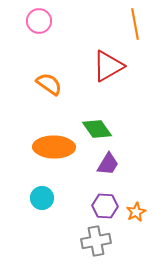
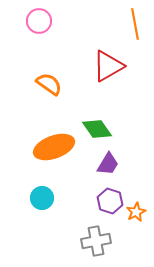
orange ellipse: rotated 21 degrees counterclockwise
purple hexagon: moved 5 px right, 5 px up; rotated 15 degrees clockwise
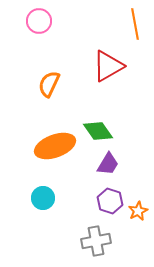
orange semicircle: rotated 100 degrees counterclockwise
green diamond: moved 1 px right, 2 px down
orange ellipse: moved 1 px right, 1 px up
cyan circle: moved 1 px right
orange star: moved 2 px right, 1 px up
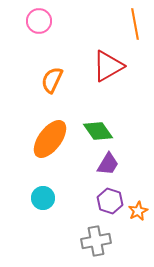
orange semicircle: moved 3 px right, 4 px up
orange ellipse: moved 5 px left, 7 px up; rotated 33 degrees counterclockwise
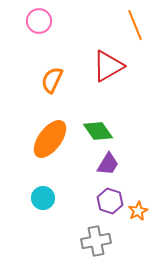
orange line: moved 1 px down; rotated 12 degrees counterclockwise
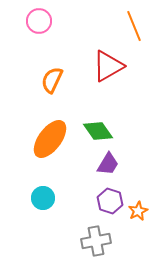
orange line: moved 1 px left, 1 px down
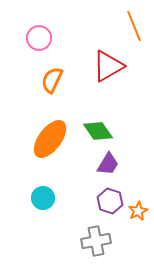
pink circle: moved 17 px down
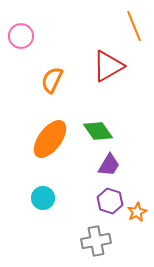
pink circle: moved 18 px left, 2 px up
purple trapezoid: moved 1 px right, 1 px down
orange star: moved 1 px left, 1 px down
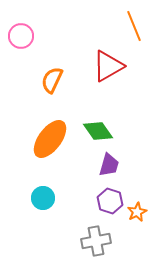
purple trapezoid: rotated 15 degrees counterclockwise
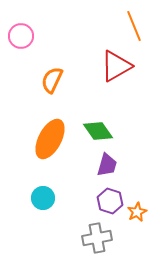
red triangle: moved 8 px right
orange ellipse: rotated 9 degrees counterclockwise
purple trapezoid: moved 2 px left
gray cross: moved 1 px right, 3 px up
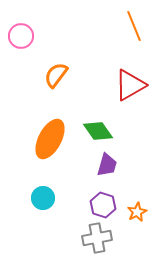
red triangle: moved 14 px right, 19 px down
orange semicircle: moved 4 px right, 5 px up; rotated 12 degrees clockwise
purple hexagon: moved 7 px left, 4 px down
